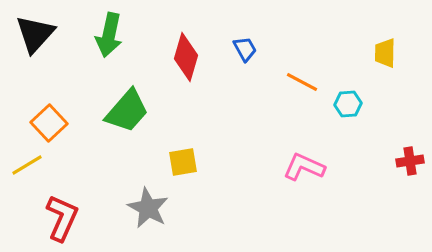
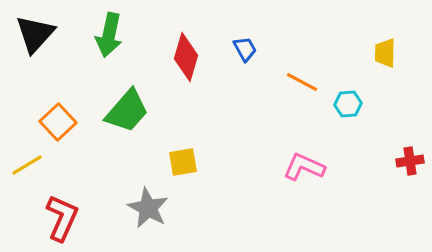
orange square: moved 9 px right, 1 px up
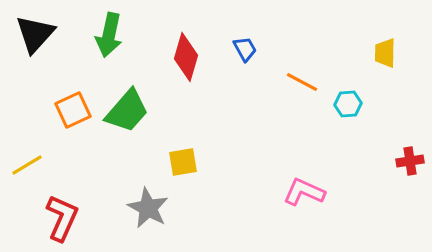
orange square: moved 15 px right, 12 px up; rotated 18 degrees clockwise
pink L-shape: moved 25 px down
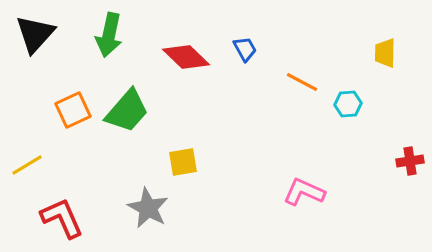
red diamond: rotated 63 degrees counterclockwise
red L-shape: rotated 48 degrees counterclockwise
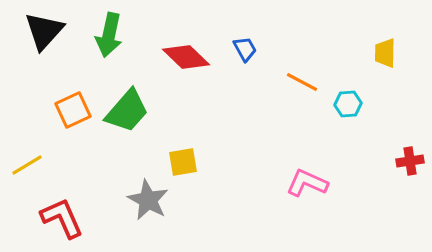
black triangle: moved 9 px right, 3 px up
pink L-shape: moved 3 px right, 9 px up
gray star: moved 8 px up
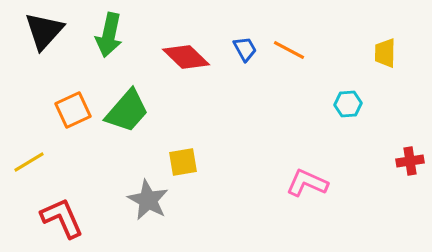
orange line: moved 13 px left, 32 px up
yellow line: moved 2 px right, 3 px up
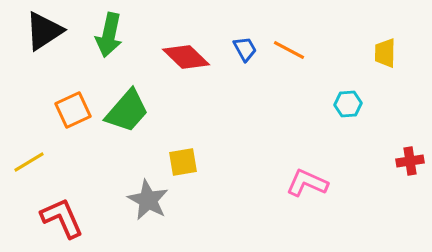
black triangle: rotated 15 degrees clockwise
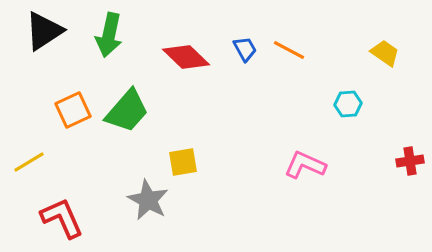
yellow trapezoid: rotated 124 degrees clockwise
pink L-shape: moved 2 px left, 18 px up
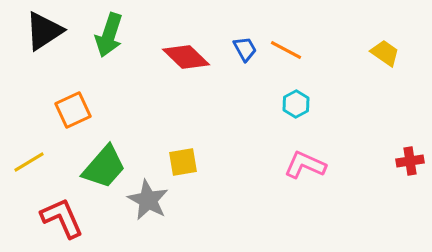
green arrow: rotated 6 degrees clockwise
orange line: moved 3 px left
cyan hexagon: moved 52 px left; rotated 24 degrees counterclockwise
green trapezoid: moved 23 px left, 56 px down
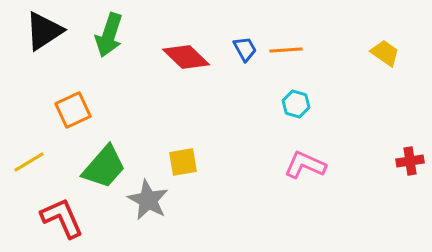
orange line: rotated 32 degrees counterclockwise
cyan hexagon: rotated 16 degrees counterclockwise
